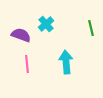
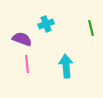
cyan cross: rotated 21 degrees clockwise
purple semicircle: moved 1 px right, 4 px down
cyan arrow: moved 4 px down
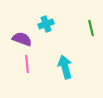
cyan arrow: moved 1 px left, 1 px down; rotated 10 degrees counterclockwise
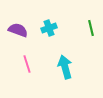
cyan cross: moved 3 px right, 4 px down
purple semicircle: moved 4 px left, 9 px up
pink line: rotated 12 degrees counterclockwise
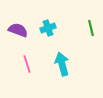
cyan cross: moved 1 px left
cyan arrow: moved 3 px left, 3 px up
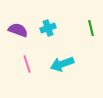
cyan arrow: rotated 95 degrees counterclockwise
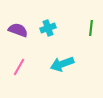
green line: rotated 21 degrees clockwise
pink line: moved 8 px left, 3 px down; rotated 48 degrees clockwise
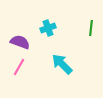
purple semicircle: moved 2 px right, 12 px down
cyan arrow: rotated 65 degrees clockwise
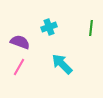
cyan cross: moved 1 px right, 1 px up
